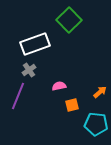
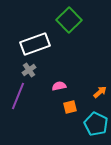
orange square: moved 2 px left, 2 px down
cyan pentagon: rotated 20 degrees clockwise
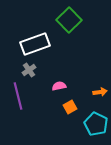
orange arrow: rotated 32 degrees clockwise
purple line: rotated 36 degrees counterclockwise
orange square: rotated 16 degrees counterclockwise
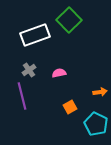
white rectangle: moved 9 px up
pink semicircle: moved 13 px up
purple line: moved 4 px right
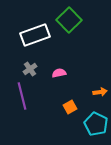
gray cross: moved 1 px right, 1 px up
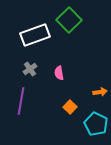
pink semicircle: rotated 88 degrees counterclockwise
purple line: moved 1 px left, 5 px down; rotated 24 degrees clockwise
orange square: rotated 16 degrees counterclockwise
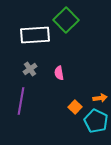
green square: moved 3 px left
white rectangle: rotated 16 degrees clockwise
orange arrow: moved 6 px down
orange square: moved 5 px right
cyan pentagon: moved 3 px up
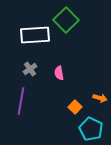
orange arrow: rotated 24 degrees clockwise
cyan pentagon: moved 5 px left, 8 px down
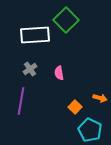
cyan pentagon: moved 1 px left, 1 px down
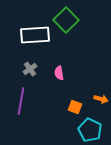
orange arrow: moved 1 px right, 1 px down
orange square: rotated 24 degrees counterclockwise
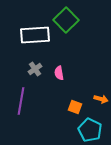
gray cross: moved 5 px right
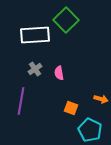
orange square: moved 4 px left, 1 px down
